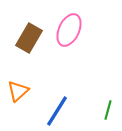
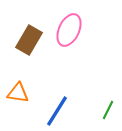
brown rectangle: moved 2 px down
orange triangle: moved 2 px down; rotated 50 degrees clockwise
green line: rotated 12 degrees clockwise
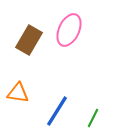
green line: moved 15 px left, 8 px down
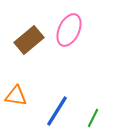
brown rectangle: rotated 20 degrees clockwise
orange triangle: moved 2 px left, 3 px down
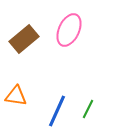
brown rectangle: moved 5 px left, 1 px up
blue line: rotated 8 degrees counterclockwise
green line: moved 5 px left, 9 px up
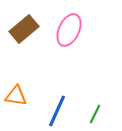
brown rectangle: moved 10 px up
green line: moved 7 px right, 5 px down
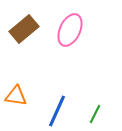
pink ellipse: moved 1 px right
